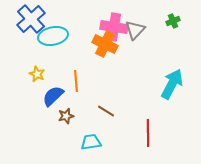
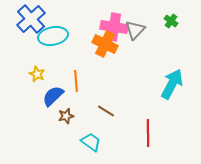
green cross: moved 2 px left; rotated 32 degrees counterclockwise
cyan trapezoid: rotated 45 degrees clockwise
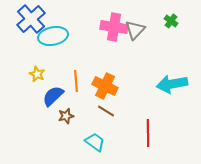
orange cross: moved 42 px down
cyan arrow: rotated 128 degrees counterclockwise
cyan trapezoid: moved 4 px right
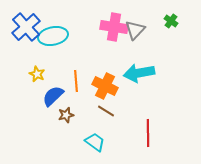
blue cross: moved 5 px left, 8 px down
cyan arrow: moved 33 px left, 11 px up
brown star: moved 1 px up
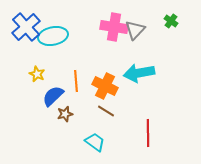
brown star: moved 1 px left, 1 px up
